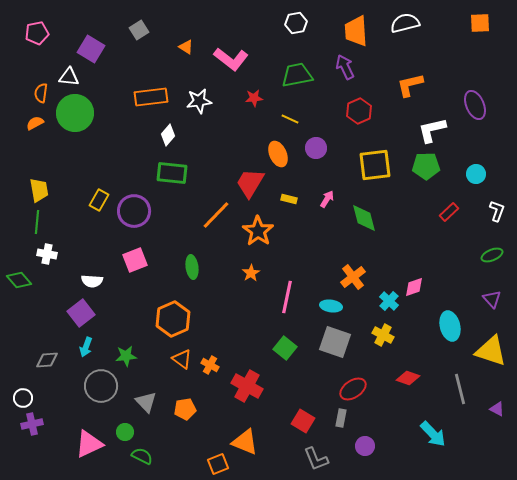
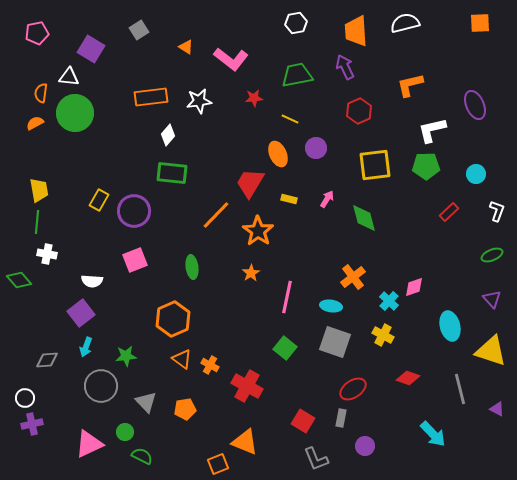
white circle at (23, 398): moved 2 px right
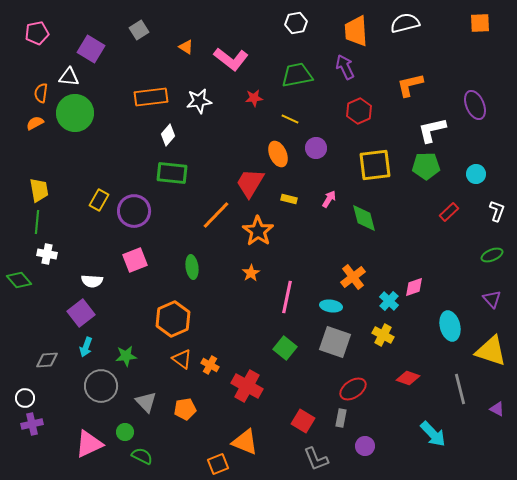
pink arrow at (327, 199): moved 2 px right
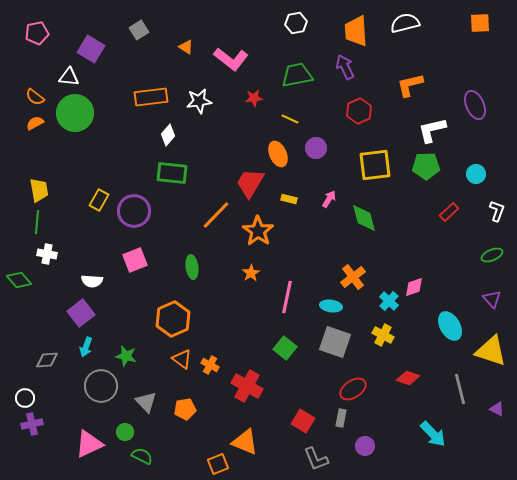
orange semicircle at (41, 93): moved 6 px left, 4 px down; rotated 60 degrees counterclockwise
cyan ellipse at (450, 326): rotated 16 degrees counterclockwise
green star at (126, 356): rotated 20 degrees clockwise
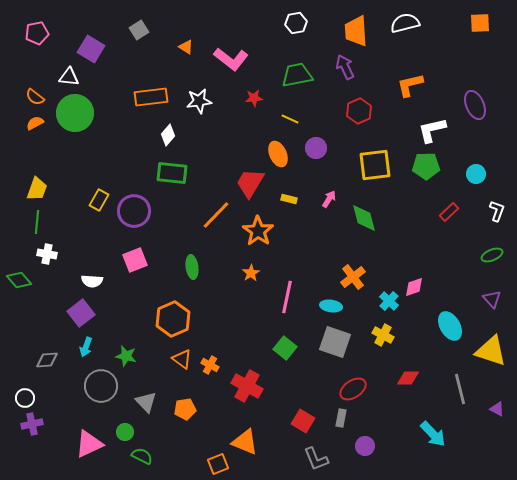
yellow trapezoid at (39, 190): moved 2 px left, 1 px up; rotated 30 degrees clockwise
red diamond at (408, 378): rotated 20 degrees counterclockwise
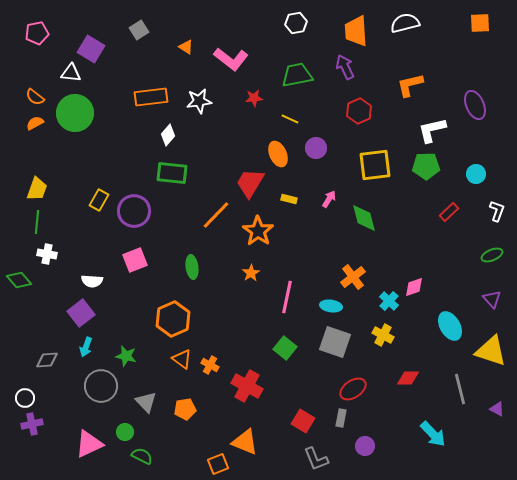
white triangle at (69, 77): moved 2 px right, 4 px up
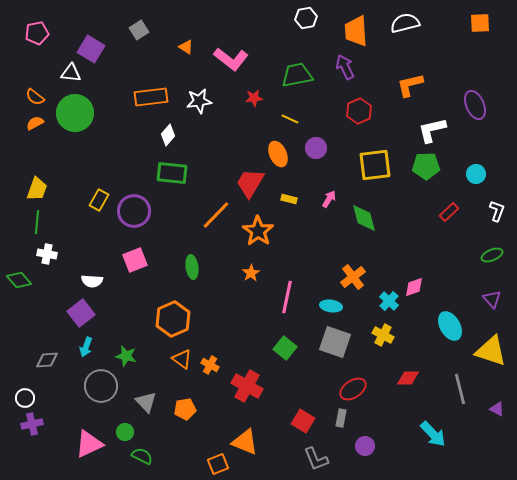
white hexagon at (296, 23): moved 10 px right, 5 px up
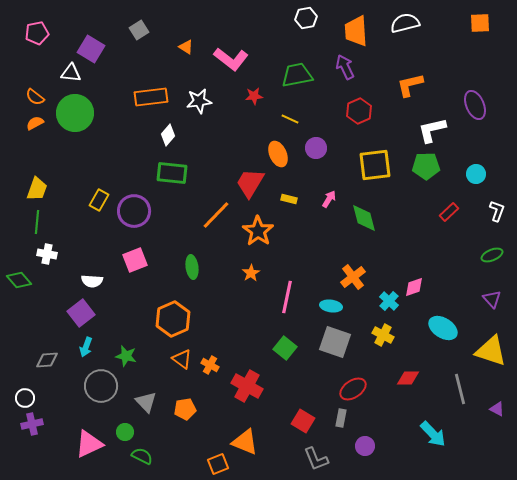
red star at (254, 98): moved 2 px up
cyan ellipse at (450, 326): moved 7 px left, 2 px down; rotated 28 degrees counterclockwise
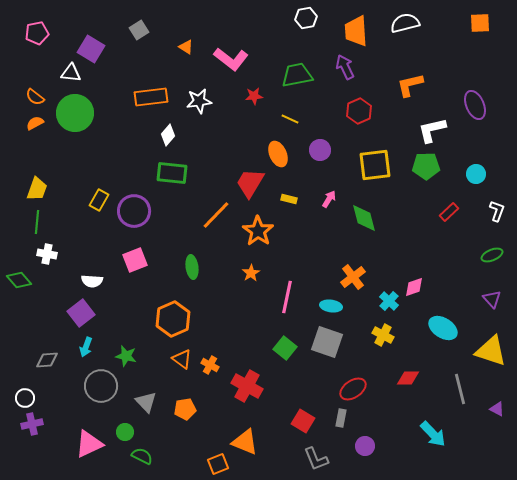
purple circle at (316, 148): moved 4 px right, 2 px down
gray square at (335, 342): moved 8 px left
